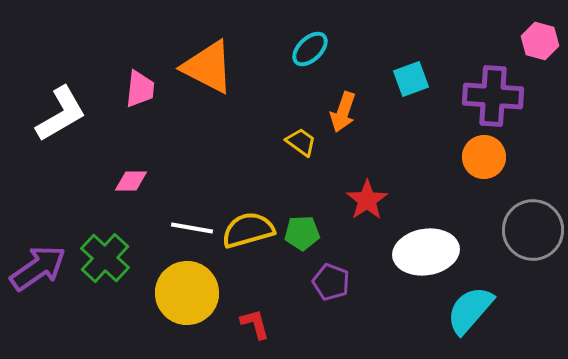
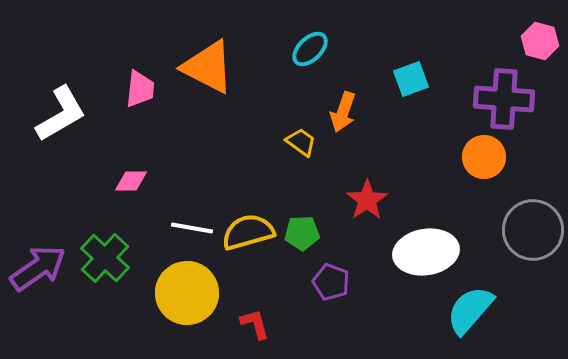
purple cross: moved 11 px right, 3 px down
yellow semicircle: moved 2 px down
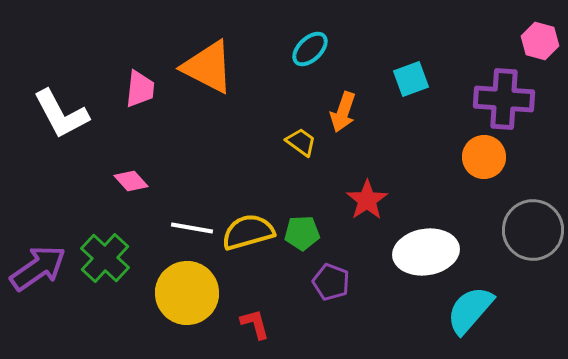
white L-shape: rotated 92 degrees clockwise
pink diamond: rotated 48 degrees clockwise
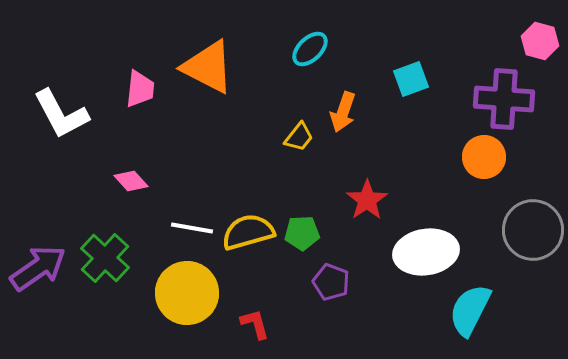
yellow trapezoid: moved 2 px left, 5 px up; rotated 92 degrees clockwise
cyan semicircle: rotated 14 degrees counterclockwise
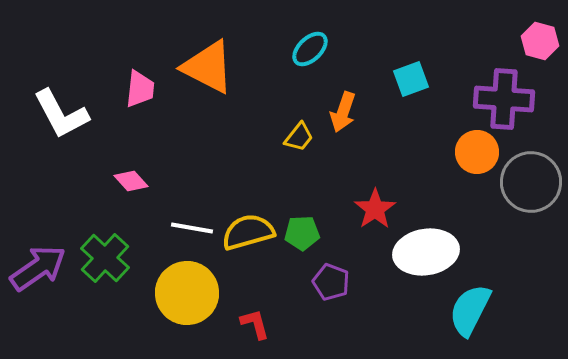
orange circle: moved 7 px left, 5 px up
red star: moved 8 px right, 9 px down
gray circle: moved 2 px left, 48 px up
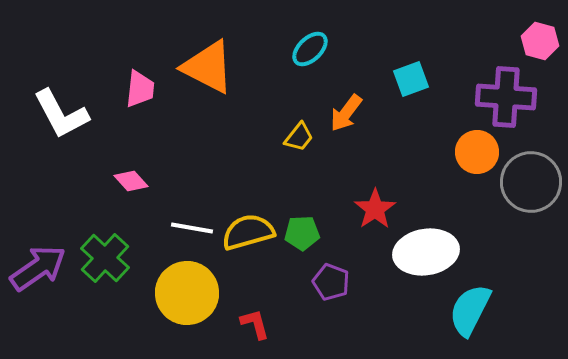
purple cross: moved 2 px right, 2 px up
orange arrow: moved 3 px right, 1 px down; rotated 18 degrees clockwise
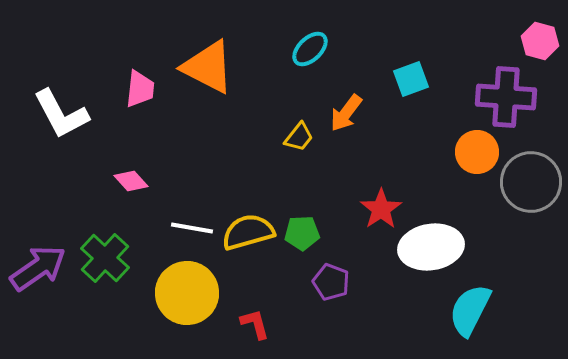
red star: moved 6 px right
white ellipse: moved 5 px right, 5 px up
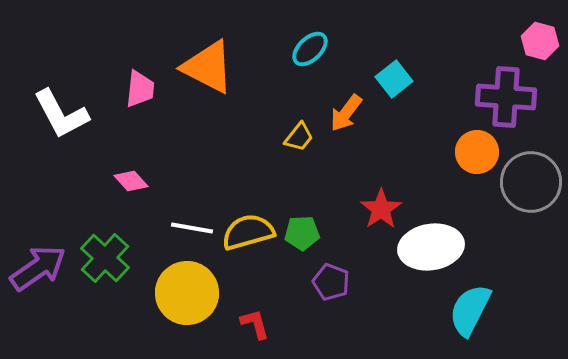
cyan square: moved 17 px left; rotated 18 degrees counterclockwise
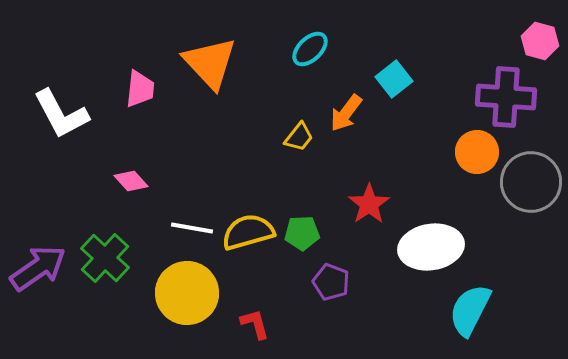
orange triangle: moved 2 px right, 4 px up; rotated 20 degrees clockwise
red star: moved 12 px left, 5 px up
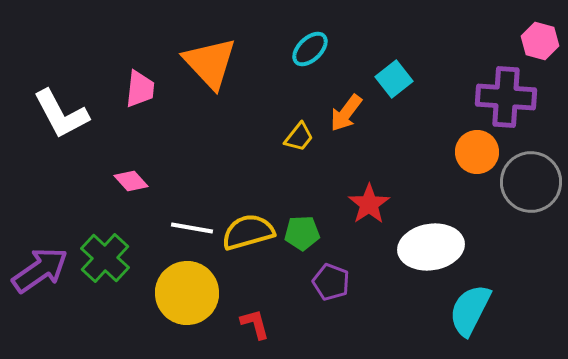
purple arrow: moved 2 px right, 2 px down
